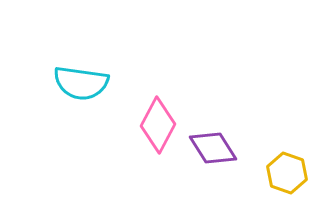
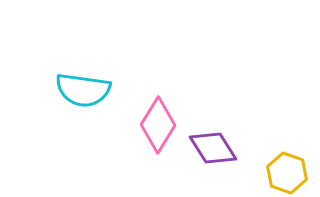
cyan semicircle: moved 2 px right, 7 px down
pink diamond: rotated 4 degrees clockwise
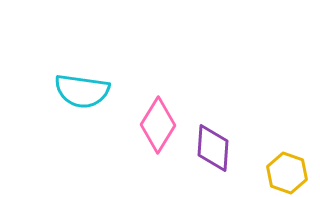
cyan semicircle: moved 1 px left, 1 px down
purple diamond: rotated 36 degrees clockwise
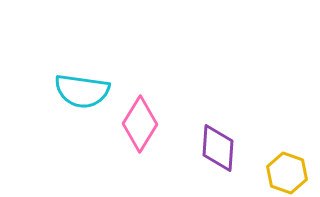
pink diamond: moved 18 px left, 1 px up
purple diamond: moved 5 px right
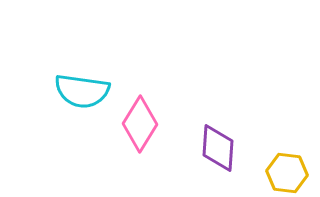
yellow hexagon: rotated 12 degrees counterclockwise
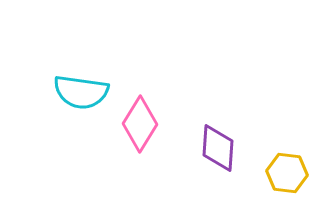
cyan semicircle: moved 1 px left, 1 px down
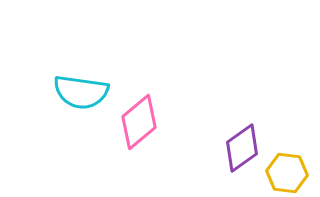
pink diamond: moved 1 px left, 2 px up; rotated 18 degrees clockwise
purple diamond: moved 24 px right; rotated 51 degrees clockwise
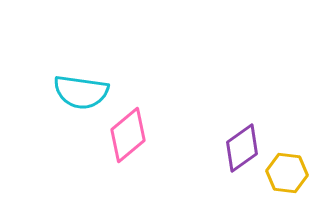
pink diamond: moved 11 px left, 13 px down
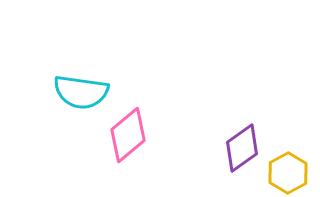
yellow hexagon: moved 1 px right; rotated 24 degrees clockwise
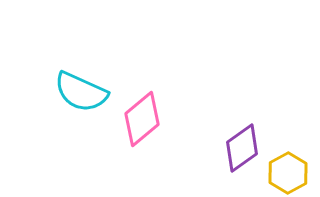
cyan semicircle: rotated 16 degrees clockwise
pink diamond: moved 14 px right, 16 px up
